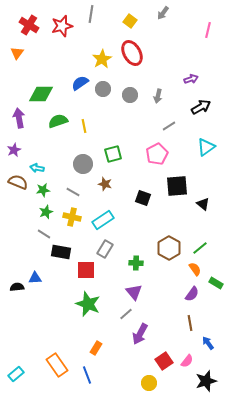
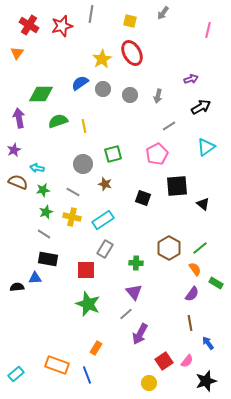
yellow square at (130, 21): rotated 24 degrees counterclockwise
black rectangle at (61, 252): moved 13 px left, 7 px down
orange rectangle at (57, 365): rotated 35 degrees counterclockwise
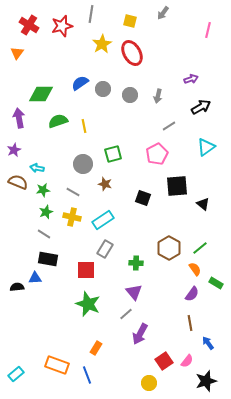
yellow star at (102, 59): moved 15 px up
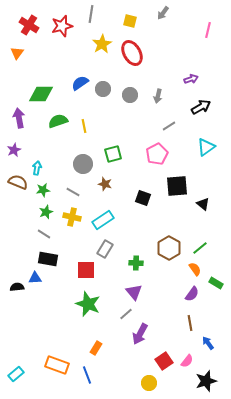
cyan arrow at (37, 168): rotated 88 degrees clockwise
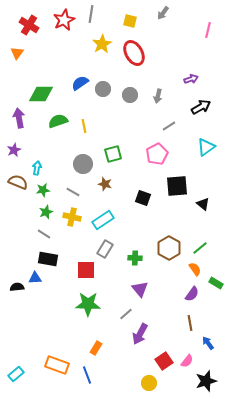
red star at (62, 26): moved 2 px right, 6 px up; rotated 10 degrees counterclockwise
red ellipse at (132, 53): moved 2 px right
green cross at (136, 263): moved 1 px left, 5 px up
purple triangle at (134, 292): moved 6 px right, 3 px up
green star at (88, 304): rotated 20 degrees counterclockwise
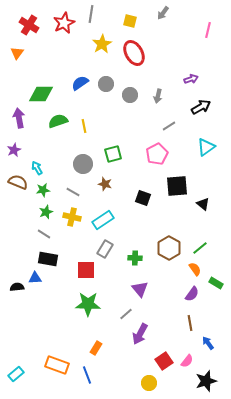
red star at (64, 20): moved 3 px down
gray circle at (103, 89): moved 3 px right, 5 px up
cyan arrow at (37, 168): rotated 40 degrees counterclockwise
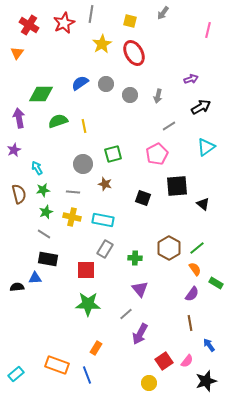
brown semicircle at (18, 182): moved 1 px right, 12 px down; rotated 54 degrees clockwise
gray line at (73, 192): rotated 24 degrees counterclockwise
cyan rectangle at (103, 220): rotated 45 degrees clockwise
green line at (200, 248): moved 3 px left
blue arrow at (208, 343): moved 1 px right, 2 px down
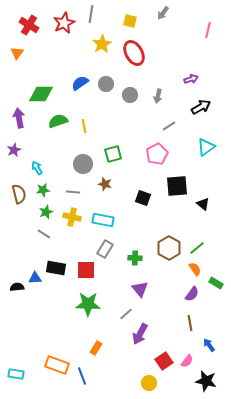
black rectangle at (48, 259): moved 8 px right, 9 px down
cyan rectangle at (16, 374): rotated 49 degrees clockwise
blue line at (87, 375): moved 5 px left, 1 px down
black star at (206, 381): rotated 30 degrees clockwise
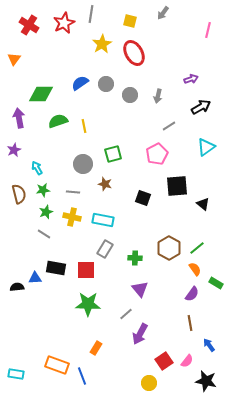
orange triangle at (17, 53): moved 3 px left, 6 px down
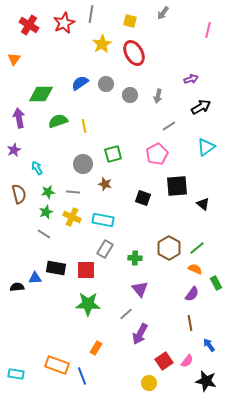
green star at (43, 190): moved 5 px right, 2 px down
yellow cross at (72, 217): rotated 12 degrees clockwise
orange semicircle at (195, 269): rotated 32 degrees counterclockwise
green rectangle at (216, 283): rotated 32 degrees clockwise
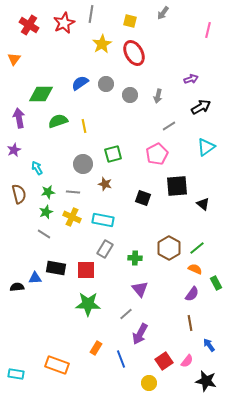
blue line at (82, 376): moved 39 px right, 17 px up
